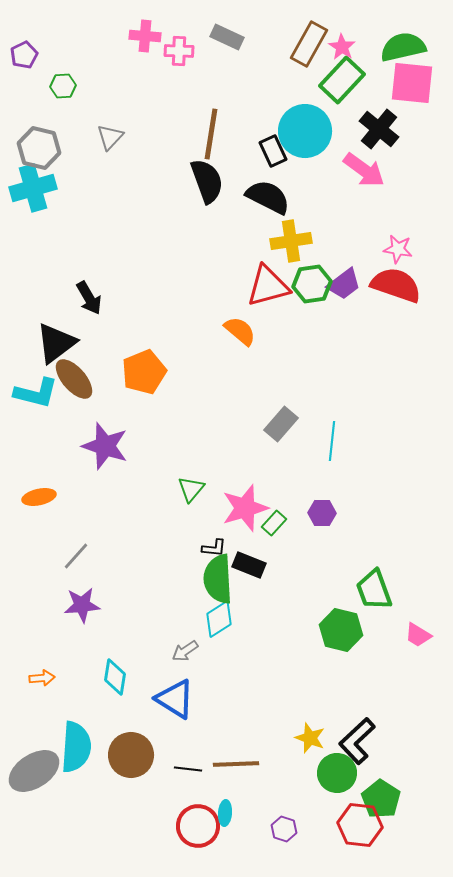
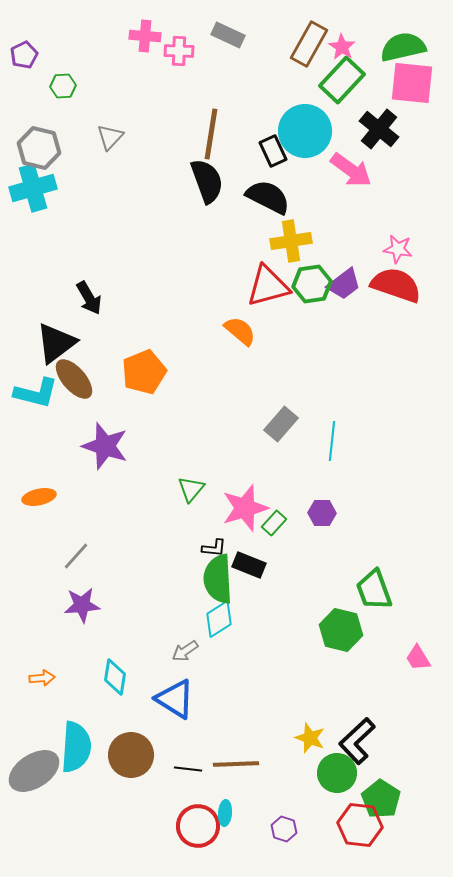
gray rectangle at (227, 37): moved 1 px right, 2 px up
pink arrow at (364, 170): moved 13 px left
pink trapezoid at (418, 635): moved 23 px down; rotated 28 degrees clockwise
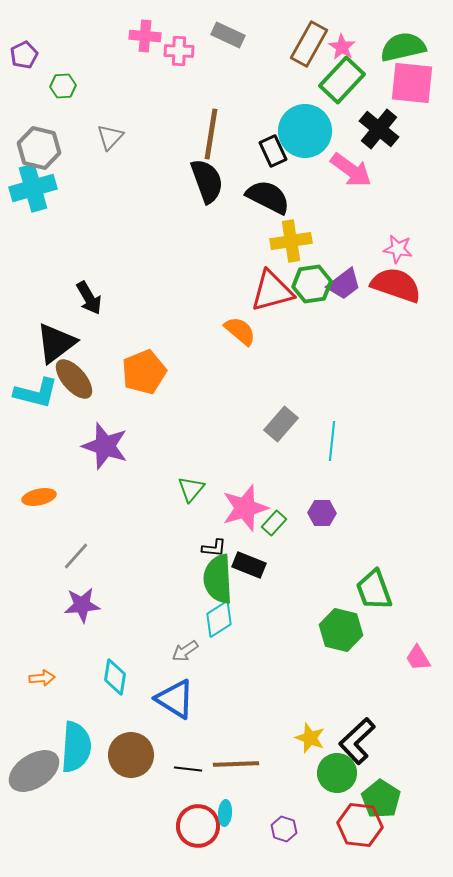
red triangle at (268, 286): moved 4 px right, 5 px down
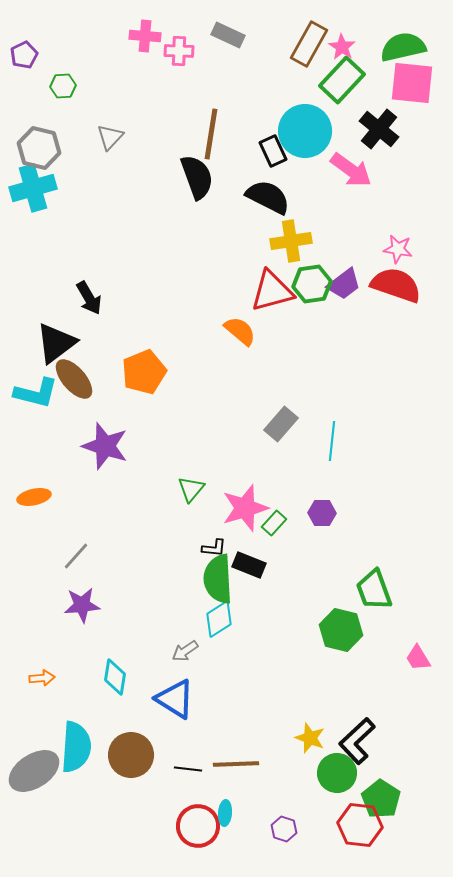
black semicircle at (207, 181): moved 10 px left, 4 px up
orange ellipse at (39, 497): moved 5 px left
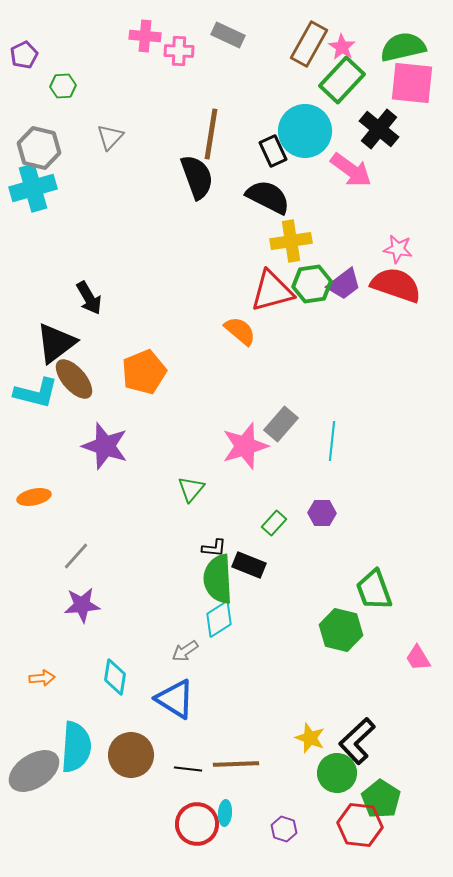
pink star at (245, 508): moved 62 px up
red circle at (198, 826): moved 1 px left, 2 px up
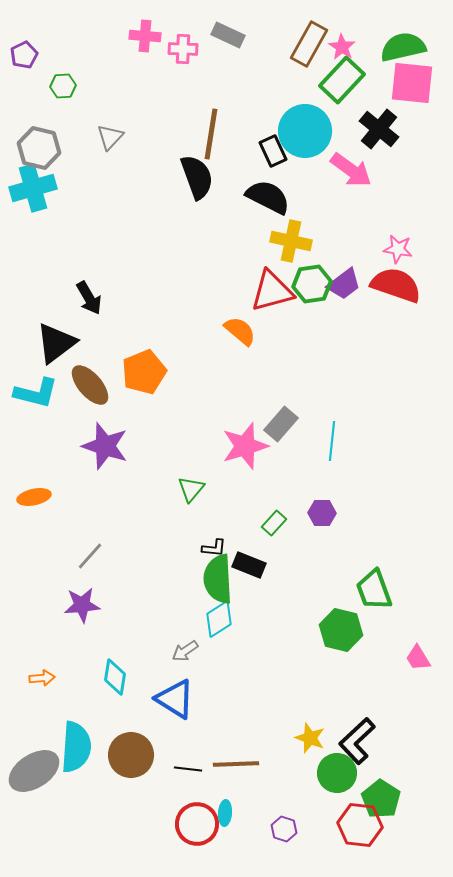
pink cross at (179, 51): moved 4 px right, 2 px up
yellow cross at (291, 241): rotated 21 degrees clockwise
brown ellipse at (74, 379): moved 16 px right, 6 px down
gray line at (76, 556): moved 14 px right
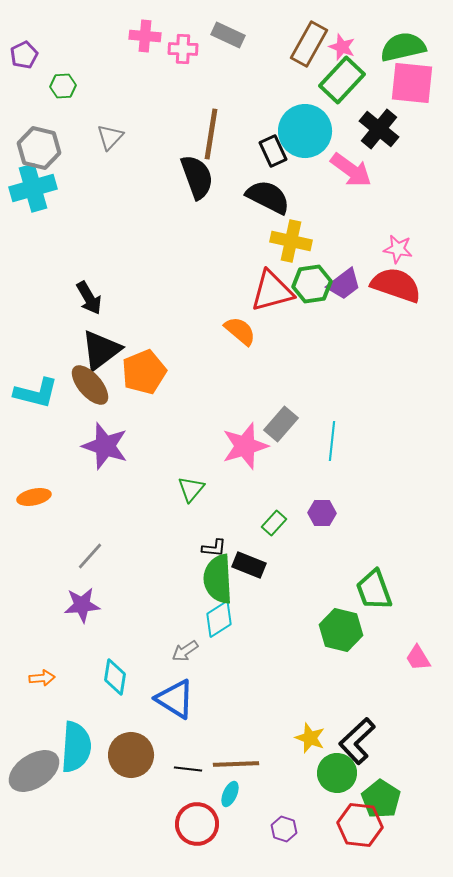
pink star at (342, 47): rotated 12 degrees counterclockwise
black triangle at (56, 343): moved 45 px right, 7 px down
cyan ellipse at (225, 813): moved 5 px right, 19 px up; rotated 20 degrees clockwise
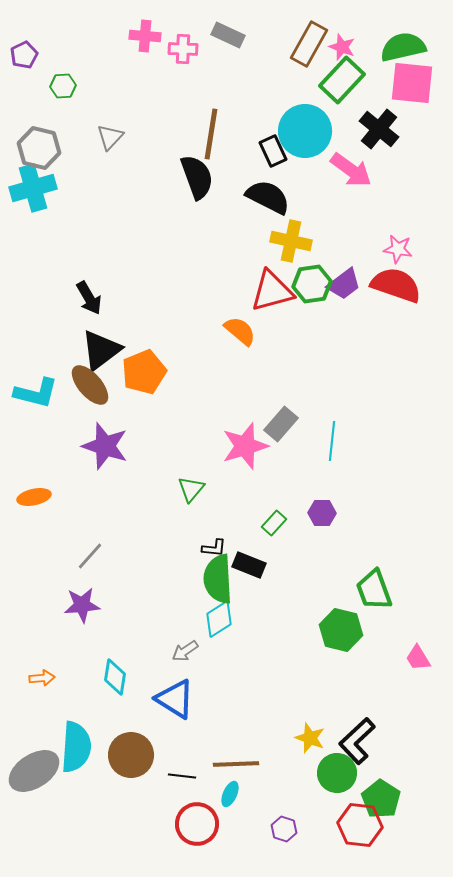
black line at (188, 769): moved 6 px left, 7 px down
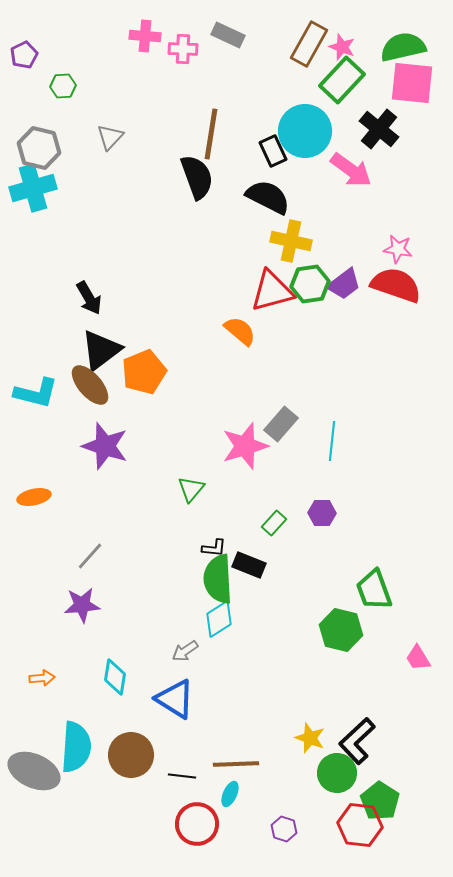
green hexagon at (312, 284): moved 2 px left
gray ellipse at (34, 771): rotated 57 degrees clockwise
green pentagon at (381, 799): moved 1 px left, 2 px down
